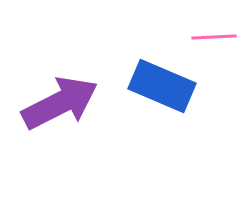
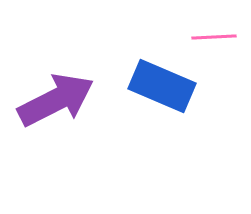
purple arrow: moved 4 px left, 3 px up
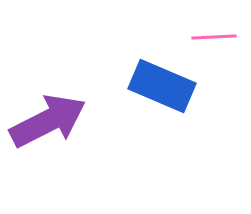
purple arrow: moved 8 px left, 21 px down
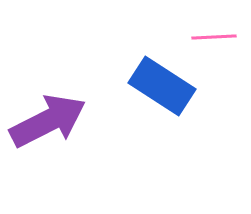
blue rectangle: rotated 10 degrees clockwise
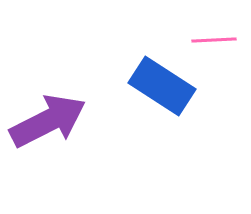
pink line: moved 3 px down
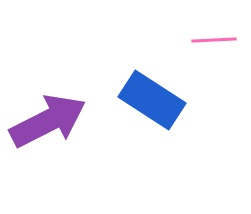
blue rectangle: moved 10 px left, 14 px down
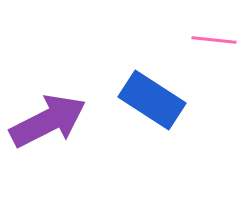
pink line: rotated 9 degrees clockwise
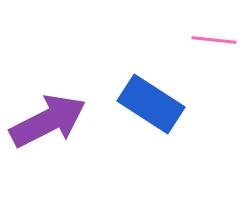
blue rectangle: moved 1 px left, 4 px down
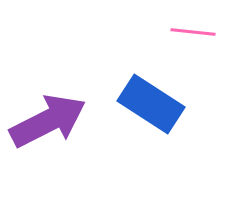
pink line: moved 21 px left, 8 px up
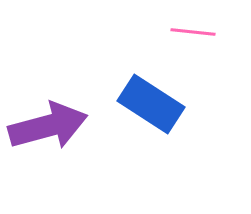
purple arrow: moved 5 px down; rotated 12 degrees clockwise
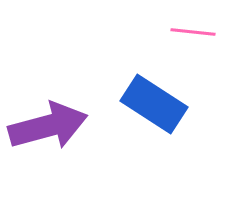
blue rectangle: moved 3 px right
